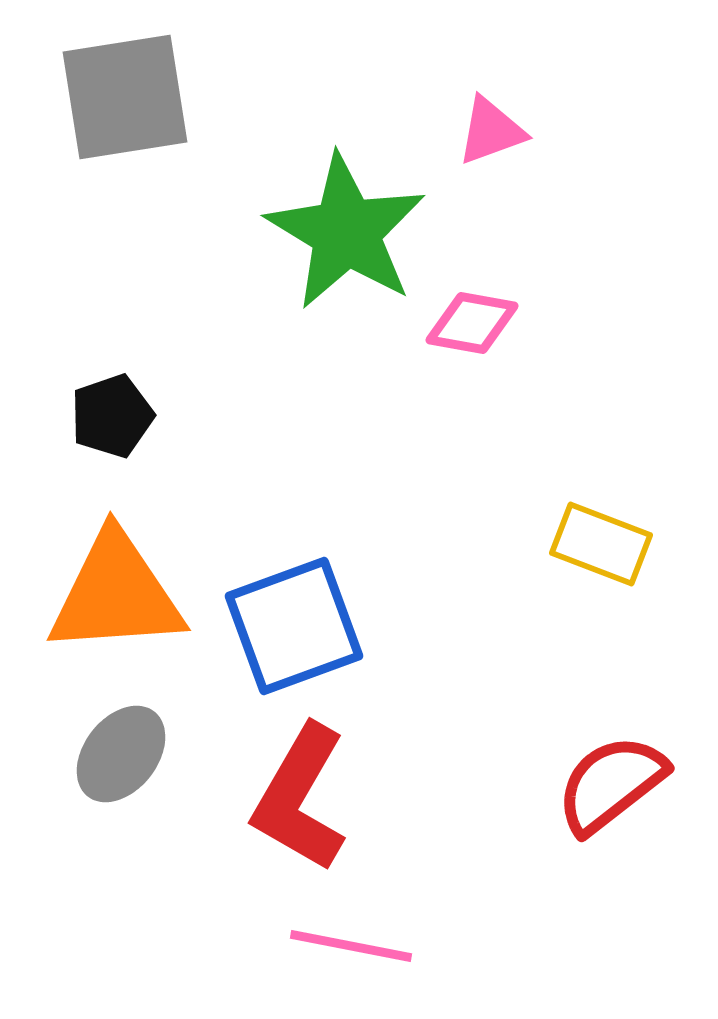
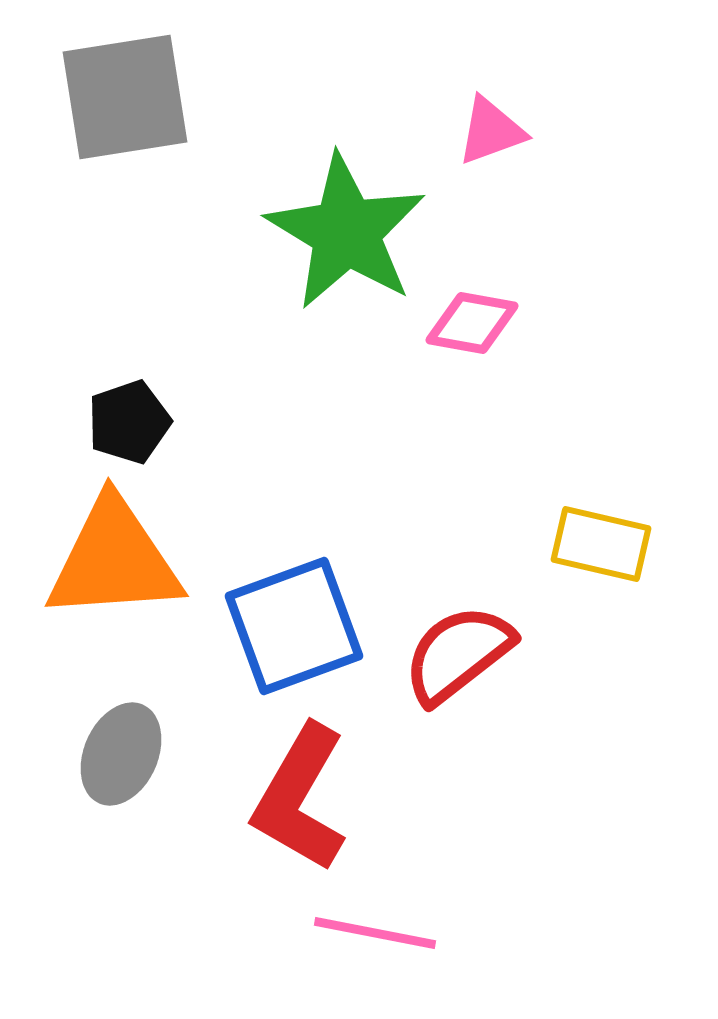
black pentagon: moved 17 px right, 6 px down
yellow rectangle: rotated 8 degrees counterclockwise
orange triangle: moved 2 px left, 34 px up
gray ellipse: rotated 14 degrees counterclockwise
red semicircle: moved 153 px left, 130 px up
pink line: moved 24 px right, 13 px up
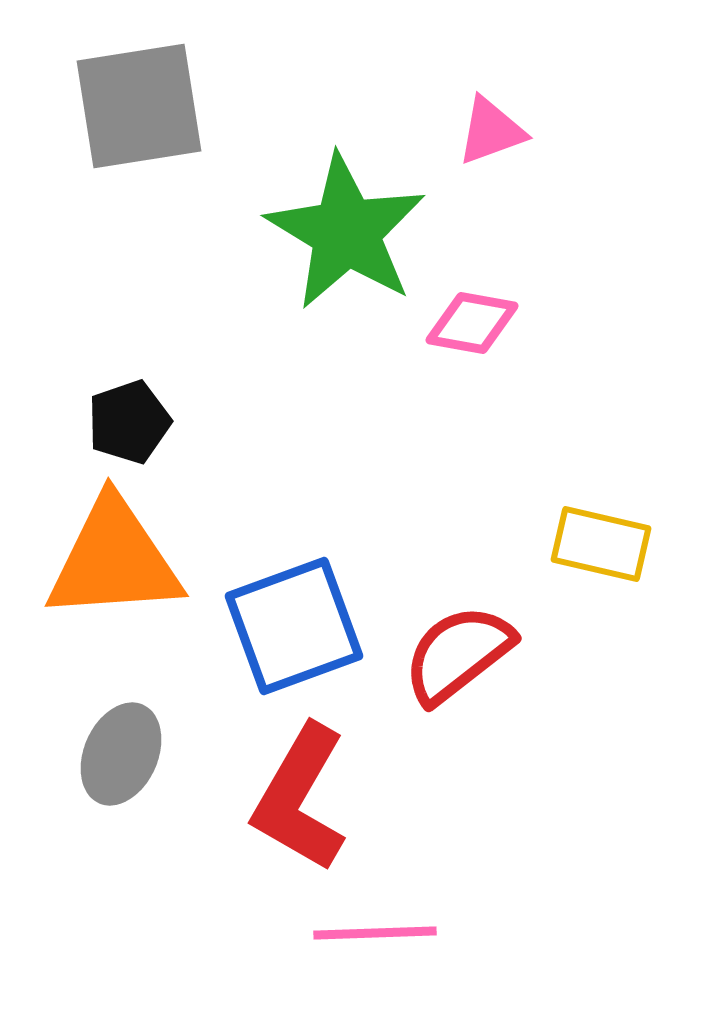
gray square: moved 14 px right, 9 px down
pink line: rotated 13 degrees counterclockwise
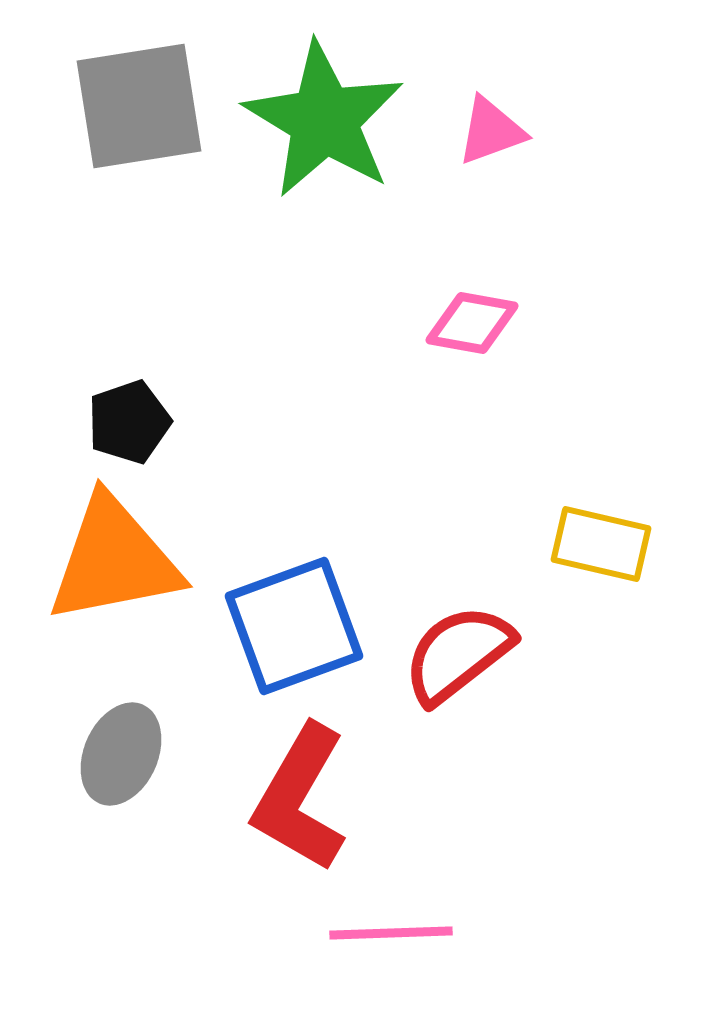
green star: moved 22 px left, 112 px up
orange triangle: rotated 7 degrees counterclockwise
pink line: moved 16 px right
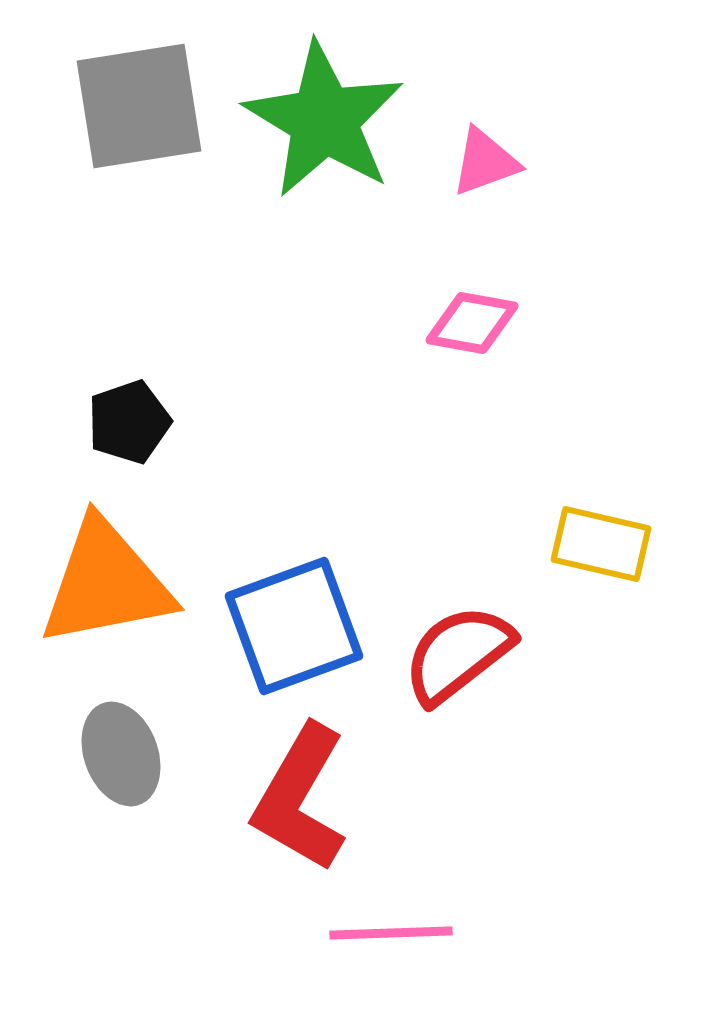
pink triangle: moved 6 px left, 31 px down
orange triangle: moved 8 px left, 23 px down
gray ellipse: rotated 44 degrees counterclockwise
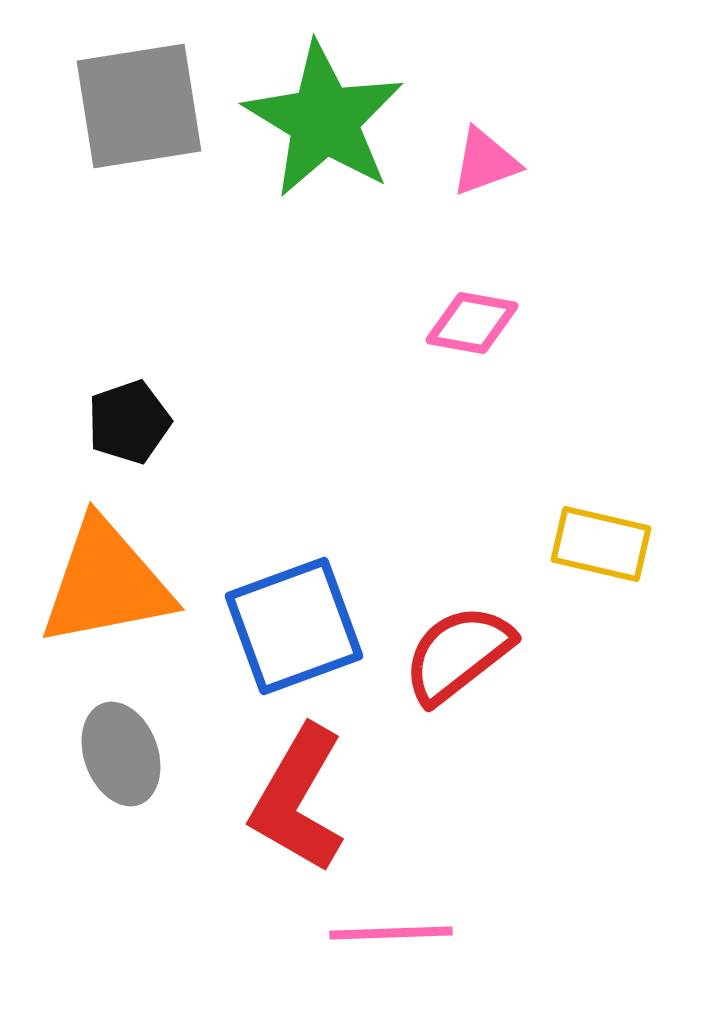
red L-shape: moved 2 px left, 1 px down
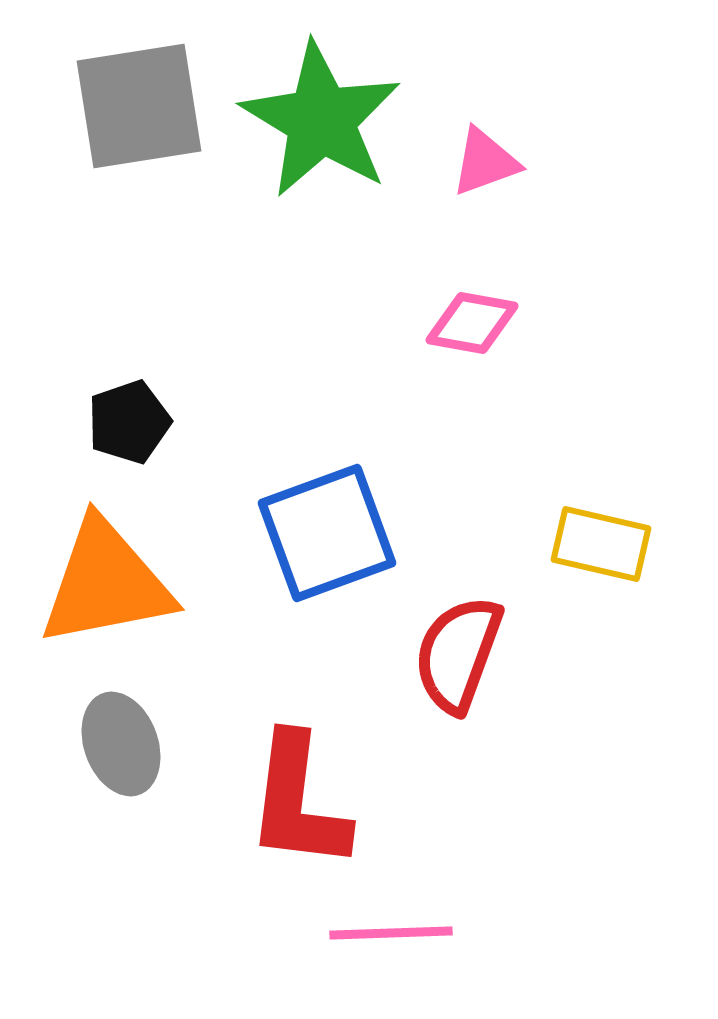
green star: moved 3 px left
blue square: moved 33 px right, 93 px up
red semicircle: rotated 32 degrees counterclockwise
gray ellipse: moved 10 px up
red L-shape: moved 3 px down; rotated 23 degrees counterclockwise
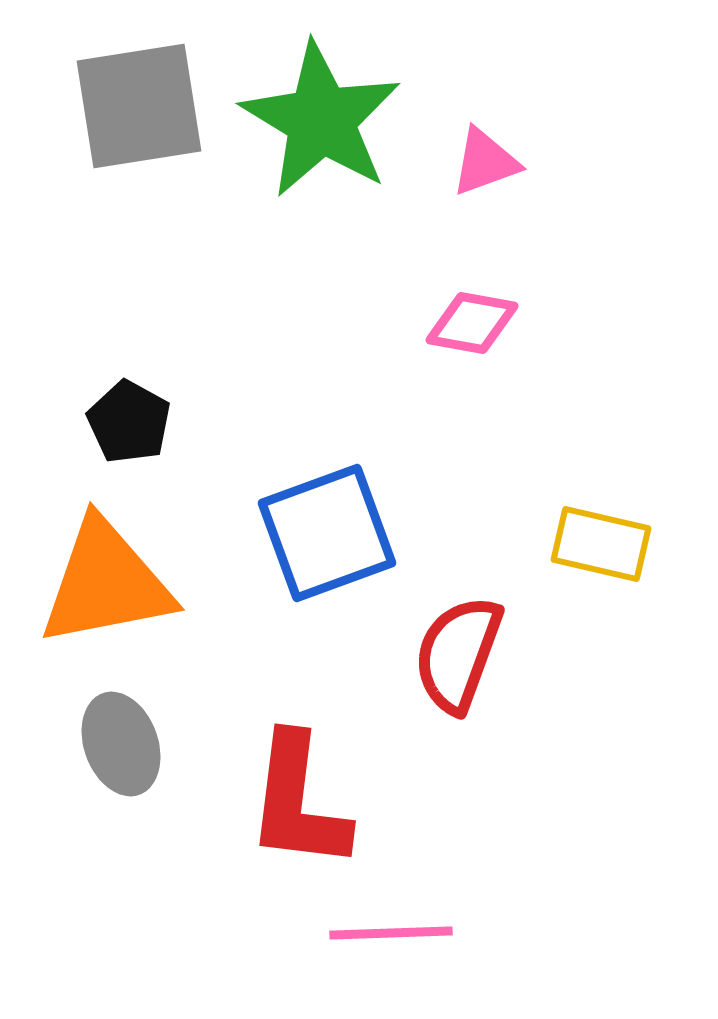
black pentagon: rotated 24 degrees counterclockwise
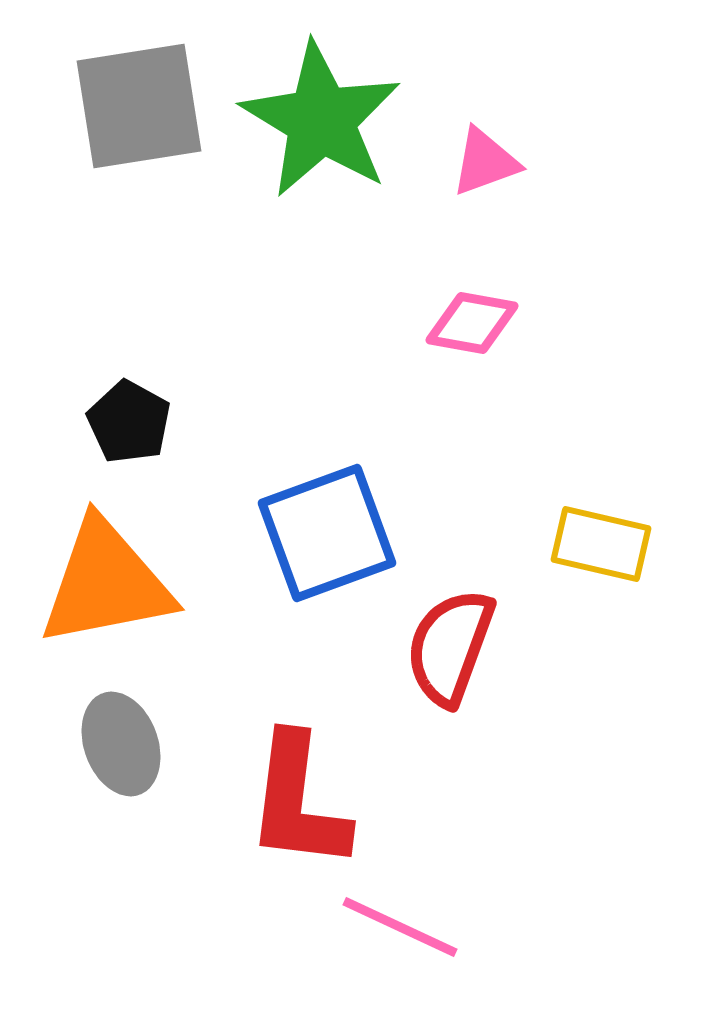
red semicircle: moved 8 px left, 7 px up
pink line: moved 9 px right, 6 px up; rotated 27 degrees clockwise
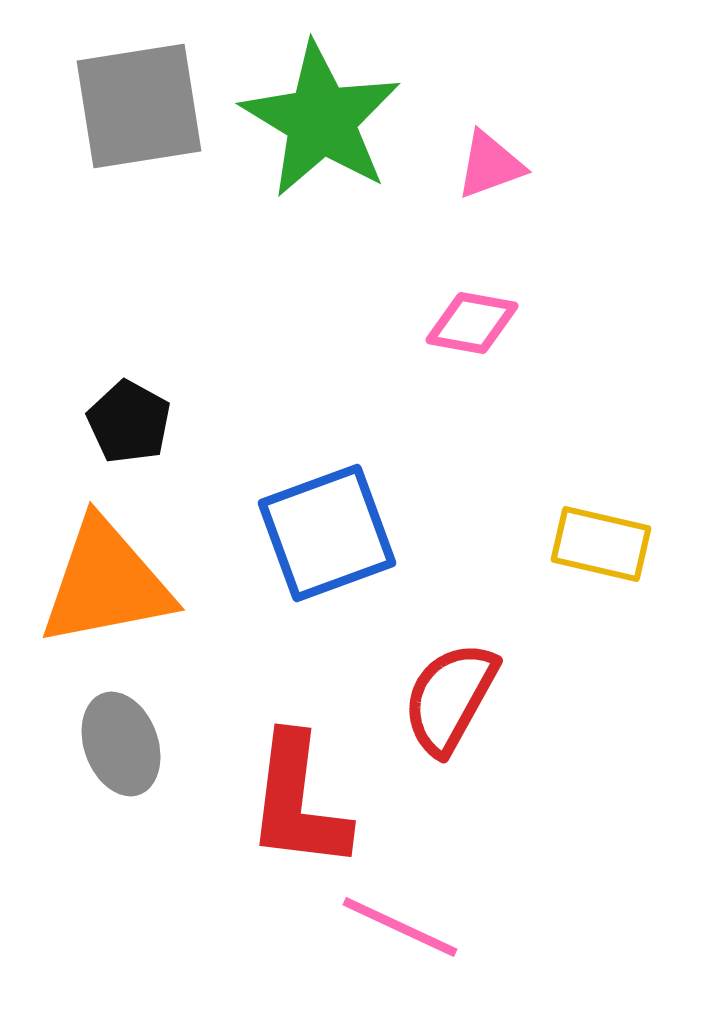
pink triangle: moved 5 px right, 3 px down
red semicircle: moved 51 px down; rotated 9 degrees clockwise
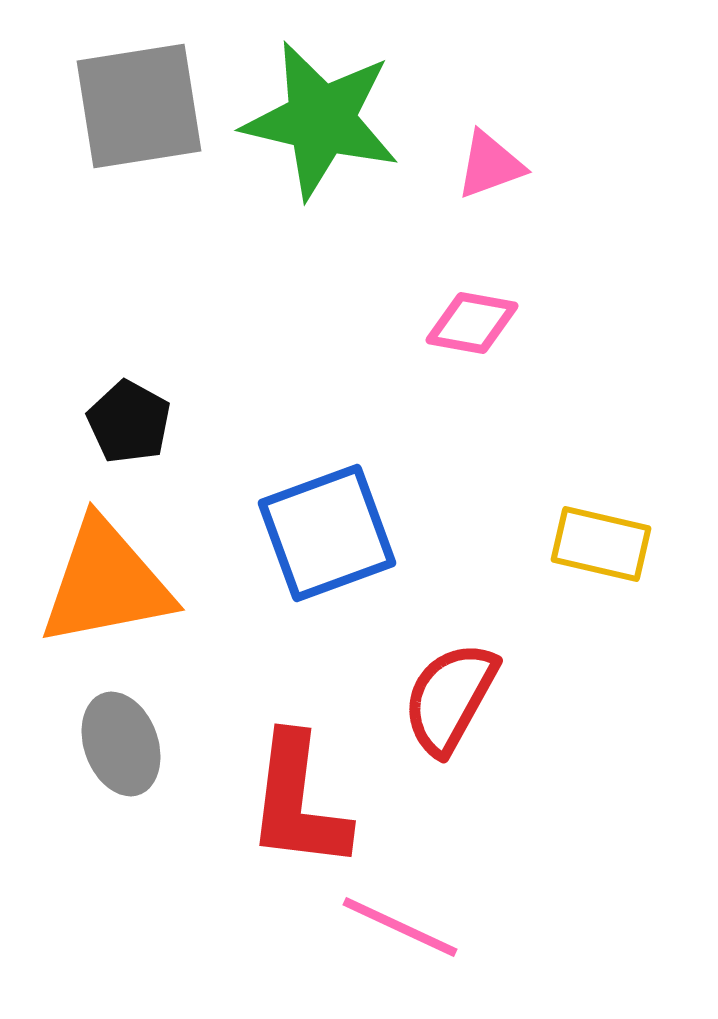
green star: rotated 18 degrees counterclockwise
